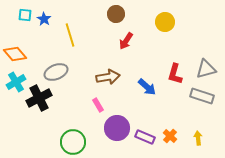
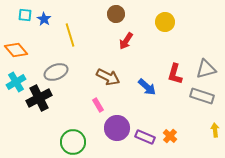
orange diamond: moved 1 px right, 4 px up
brown arrow: rotated 35 degrees clockwise
yellow arrow: moved 17 px right, 8 px up
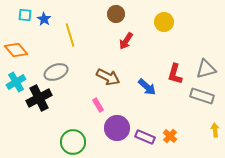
yellow circle: moved 1 px left
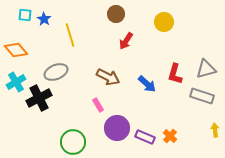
blue arrow: moved 3 px up
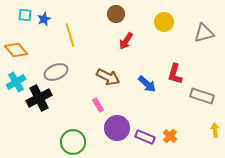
blue star: rotated 16 degrees clockwise
gray triangle: moved 2 px left, 36 px up
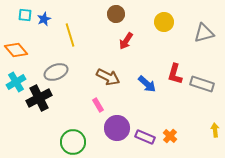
gray rectangle: moved 12 px up
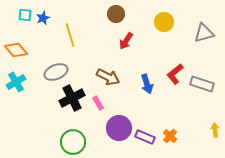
blue star: moved 1 px left, 1 px up
red L-shape: rotated 35 degrees clockwise
blue arrow: rotated 30 degrees clockwise
black cross: moved 33 px right
pink rectangle: moved 2 px up
purple circle: moved 2 px right
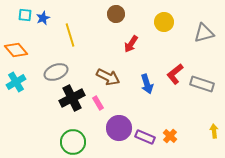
red arrow: moved 5 px right, 3 px down
yellow arrow: moved 1 px left, 1 px down
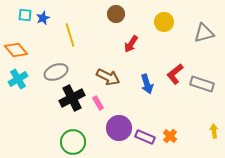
cyan cross: moved 2 px right, 3 px up
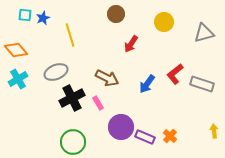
brown arrow: moved 1 px left, 1 px down
blue arrow: rotated 54 degrees clockwise
purple circle: moved 2 px right, 1 px up
